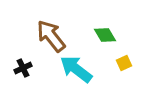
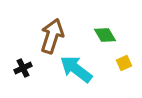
brown arrow: moved 1 px right; rotated 56 degrees clockwise
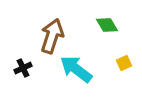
green diamond: moved 2 px right, 10 px up
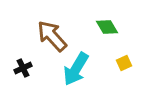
green diamond: moved 2 px down
brown arrow: rotated 60 degrees counterclockwise
cyan arrow: rotated 96 degrees counterclockwise
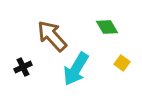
yellow square: moved 2 px left; rotated 28 degrees counterclockwise
black cross: moved 1 px up
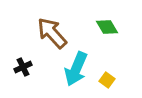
brown arrow: moved 3 px up
yellow square: moved 15 px left, 17 px down
cyan arrow: rotated 8 degrees counterclockwise
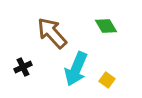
green diamond: moved 1 px left, 1 px up
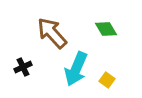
green diamond: moved 3 px down
